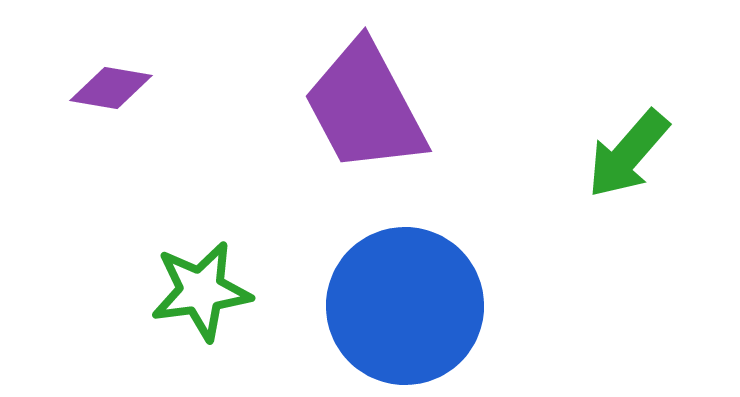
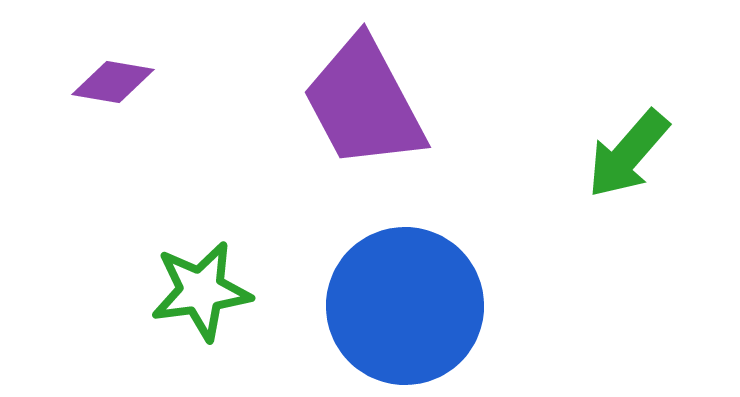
purple diamond: moved 2 px right, 6 px up
purple trapezoid: moved 1 px left, 4 px up
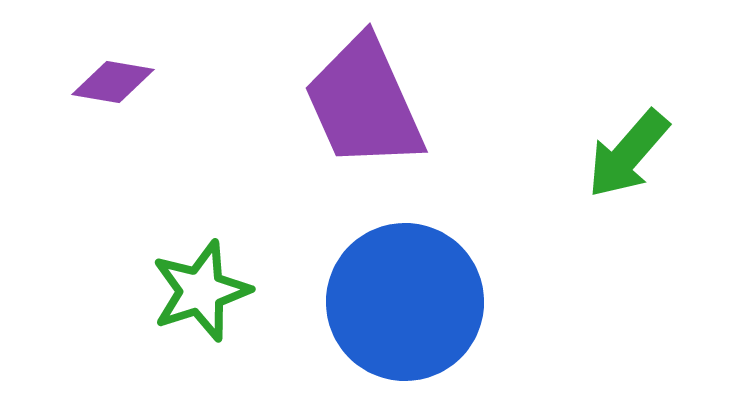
purple trapezoid: rotated 4 degrees clockwise
green star: rotated 10 degrees counterclockwise
blue circle: moved 4 px up
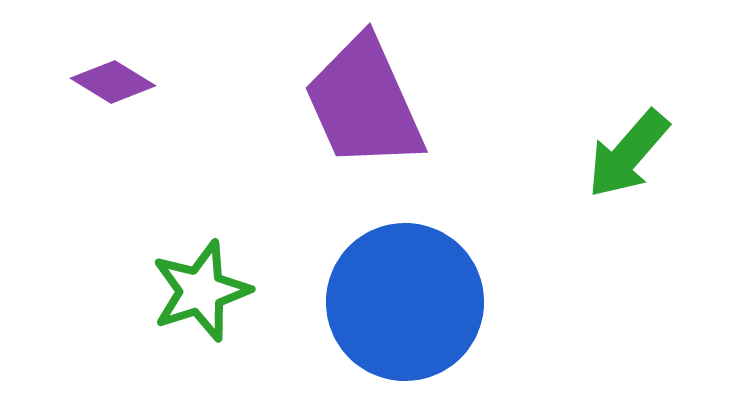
purple diamond: rotated 22 degrees clockwise
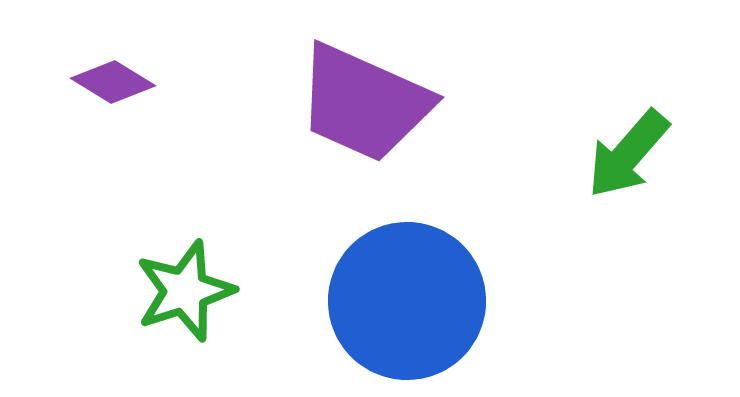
purple trapezoid: rotated 42 degrees counterclockwise
green star: moved 16 px left
blue circle: moved 2 px right, 1 px up
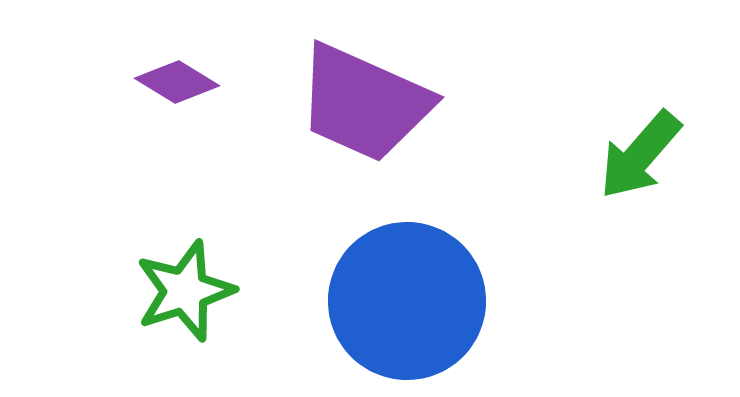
purple diamond: moved 64 px right
green arrow: moved 12 px right, 1 px down
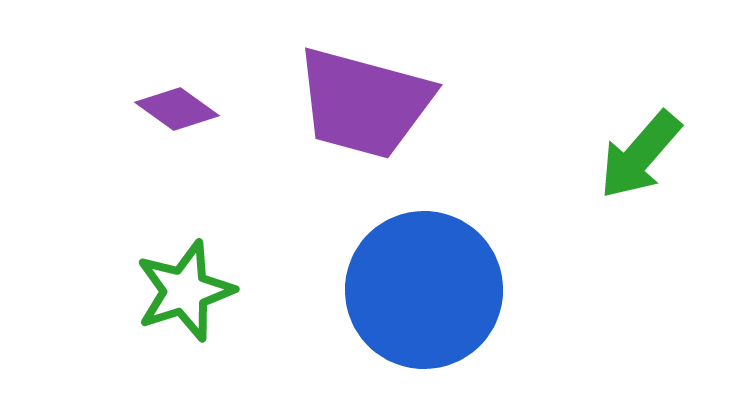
purple diamond: moved 27 px down; rotated 4 degrees clockwise
purple trapezoid: rotated 9 degrees counterclockwise
blue circle: moved 17 px right, 11 px up
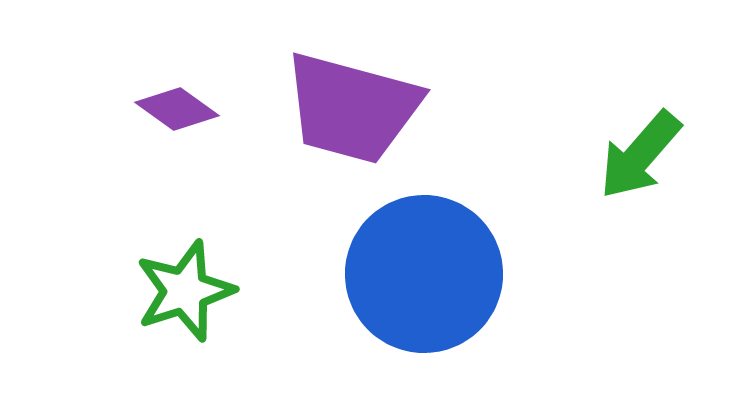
purple trapezoid: moved 12 px left, 5 px down
blue circle: moved 16 px up
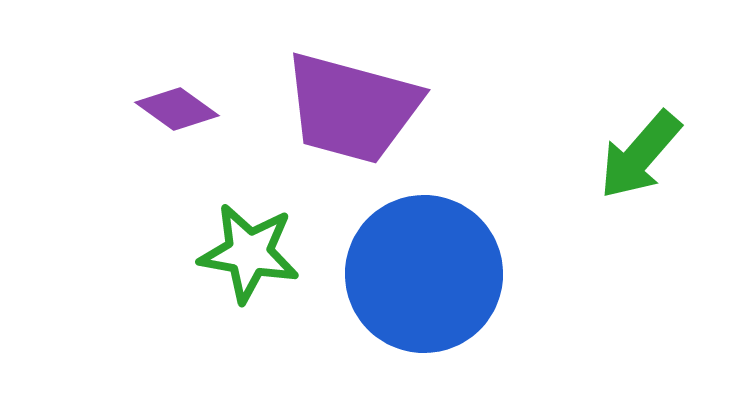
green star: moved 64 px right, 38 px up; rotated 28 degrees clockwise
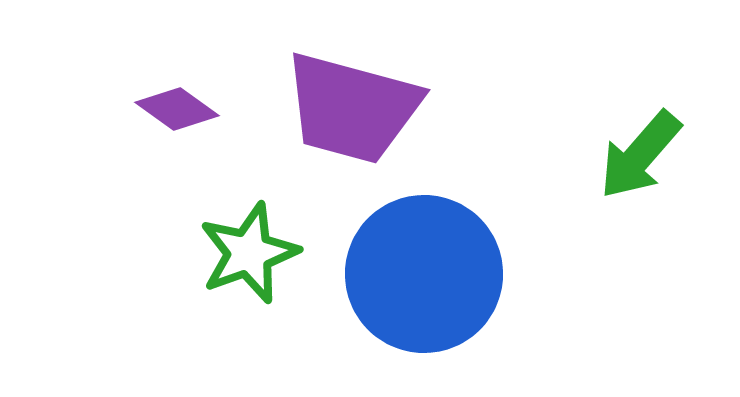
green star: rotated 30 degrees counterclockwise
